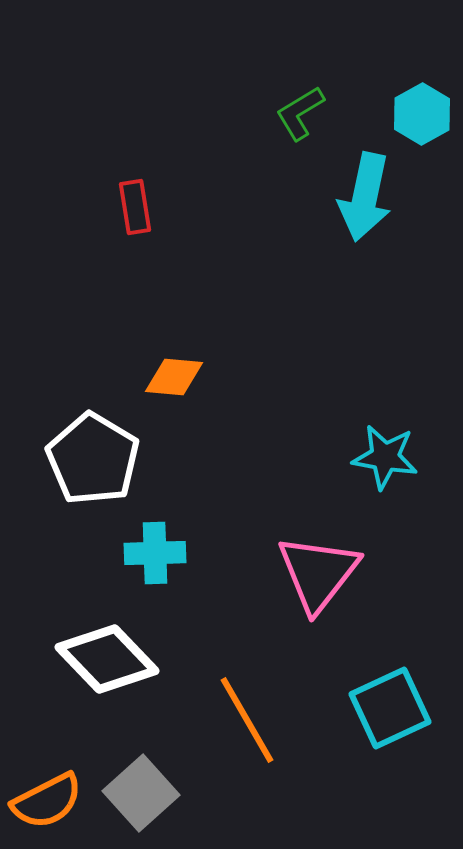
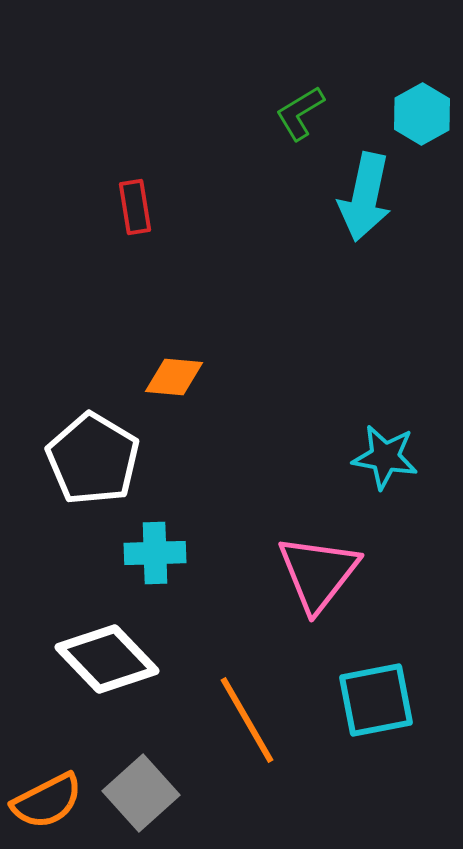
cyan square: moved 14 px left, 8 px up; rotated 14 degrees clockwise
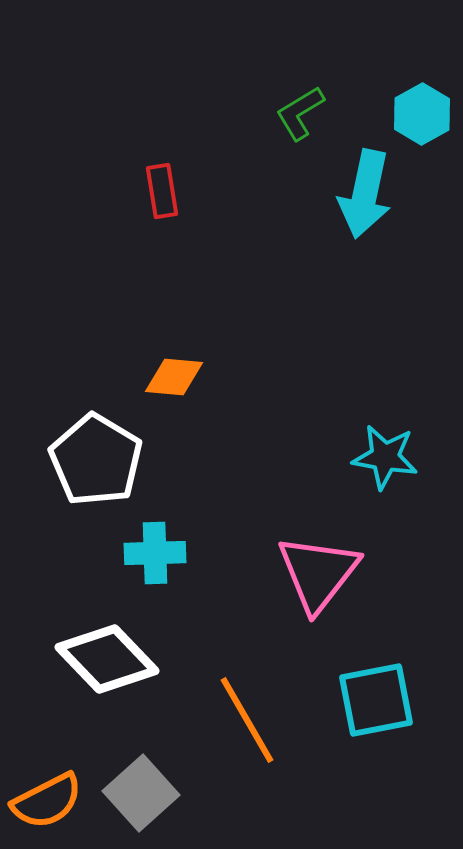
cyan arrow: moved 3 px up
red rectangle: moved 27 px right, 16 px up
white pentagon: moved 3 px right, 1 px down
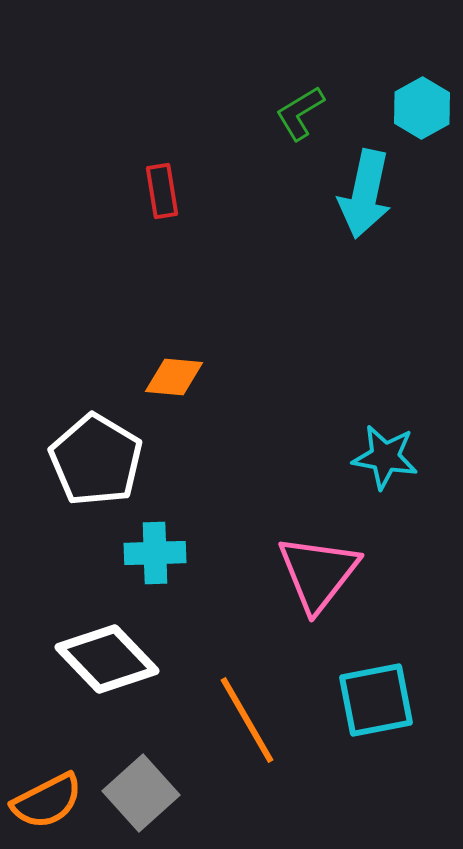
cyan hexagon: moved 6 px up
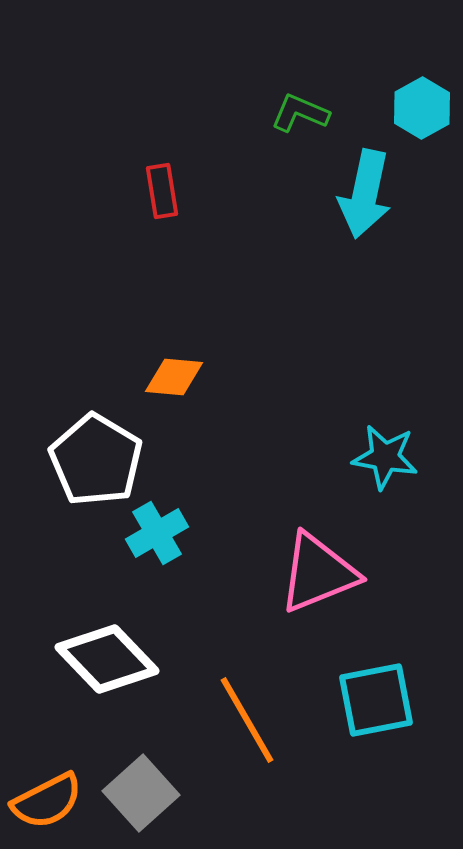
green L-shape: rotated 54 degrees clockwise
cyan cross: moved 2 px right, 20 px up; rotated 28 degrees counterclockwise
pink triangle: rotated 30 degrees clockwise
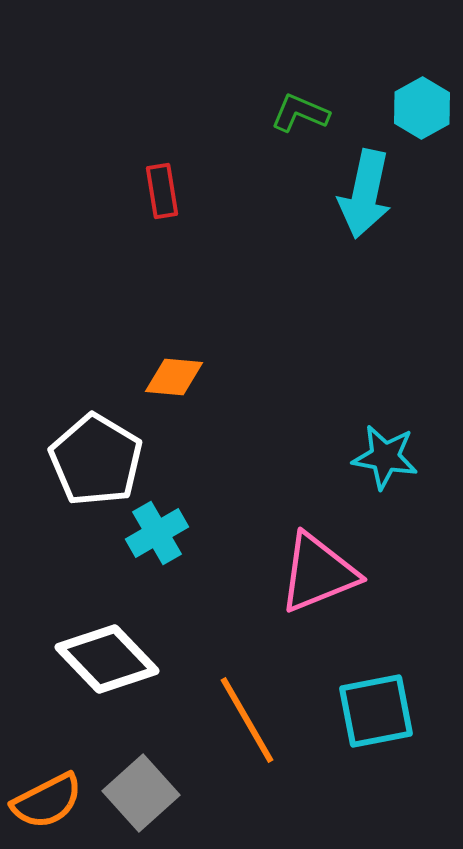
cyan square: moved 11 px down
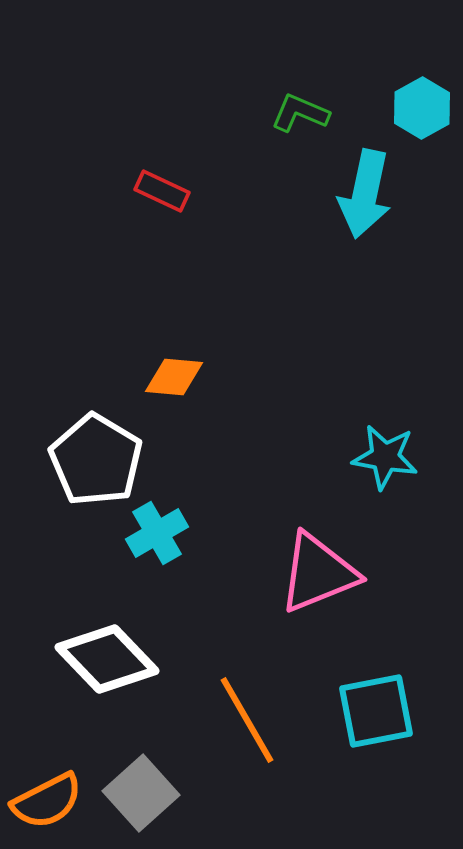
red rectangle: rotated 56 degrees counterclockwise
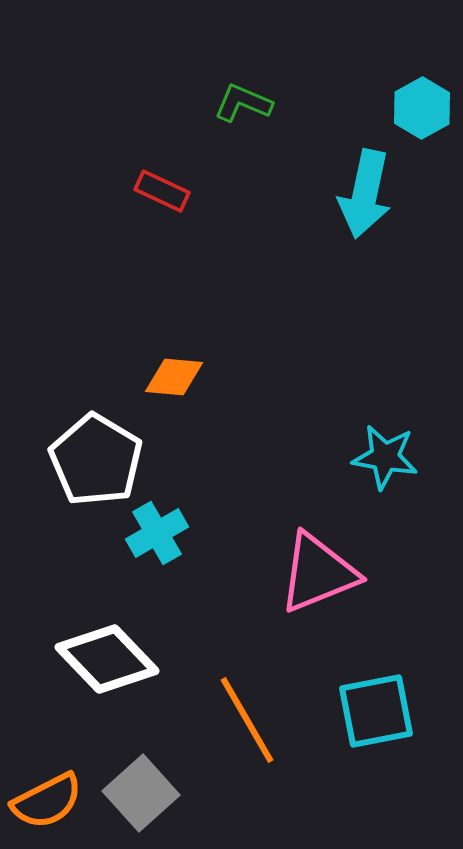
green L-shape: moved 57 px left, 10 px up
